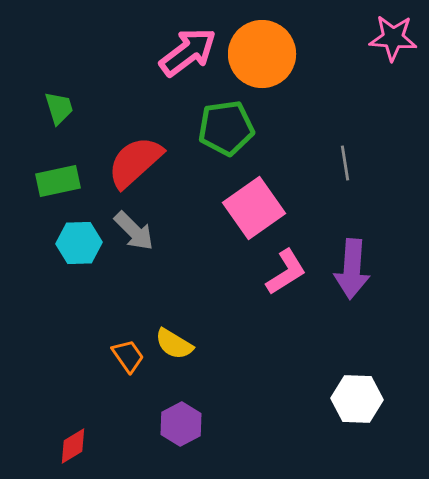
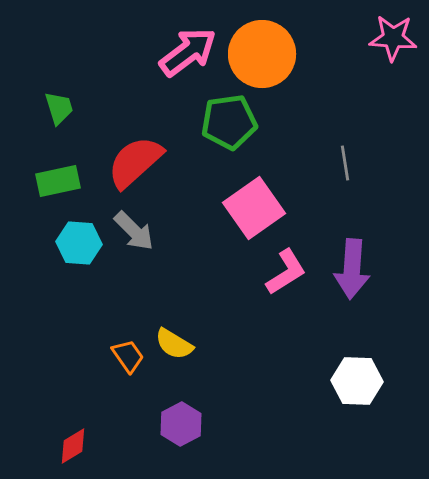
green pentagon: moved 3 px right, 6 px up
cyan hexagon: rotated 6 degrees clockwise
white hexagon: moved 18 px up
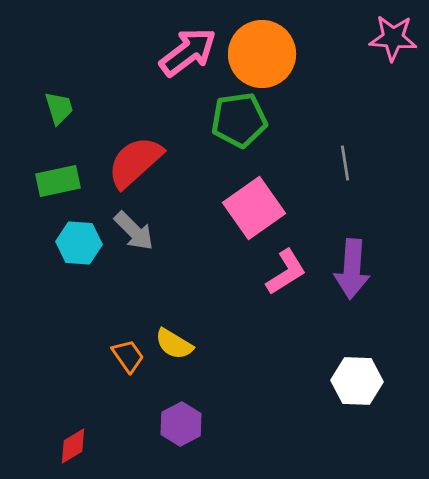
green pentagon: moved 10 px right, 2 px up
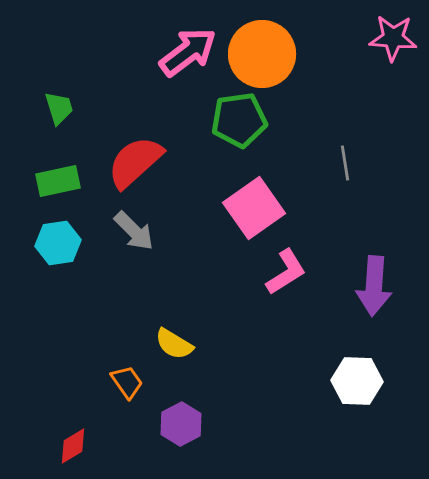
cyan hexagon: moved 21 px left; rotated 12 degrees counterclockwise
purple arrow: moved 22 px right, 17 px down
orange trapezoid: moved 1 px left, 26 px down
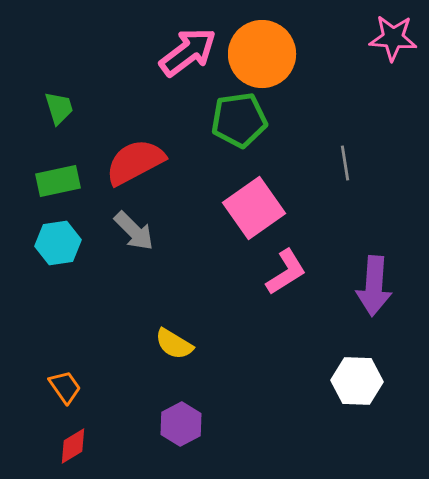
red semicircle: rotated 14 degrees clockwise
orange trapezoid: moved 62 px left, 5 px down
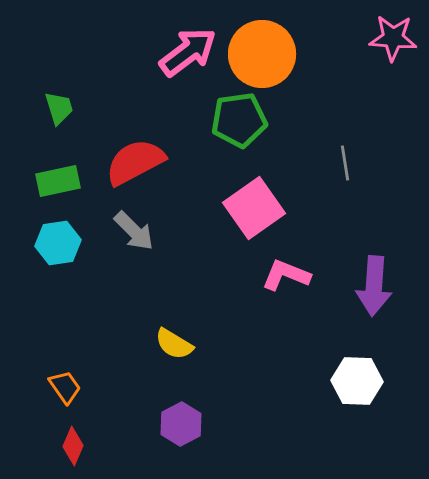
pink L-shape: moved 3 px down; rotated 126 degrees counterclockwise
red diamond: rotated 36 degrees counterclockwise
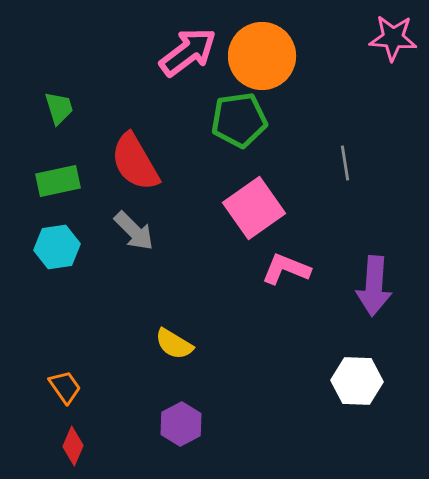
orange circle: moved 2 px down
red semicircle: rotated 92 degrees counterclockwise
cyan hexagon: moved 1 px left, 4 px down
pink L-shape: moved 6 px up
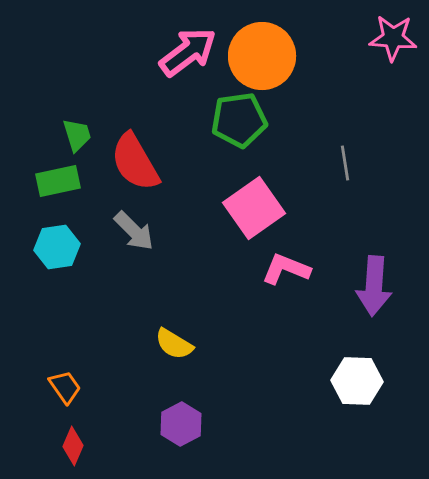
green trapezoid: moved 18 px right, 27 px down
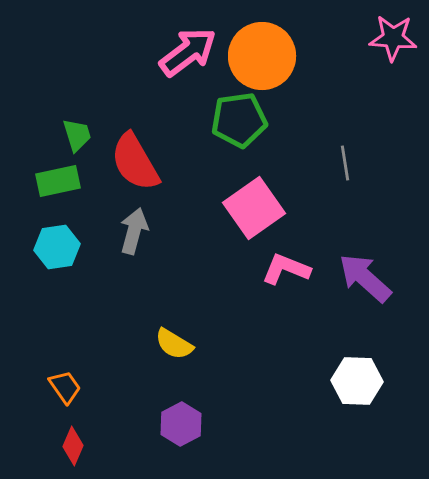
gray arrow: rotated 120 degrees counterclockwise
purple arrow: moved 9 px left, 8 px up; rotated 128 degrees clockwise
